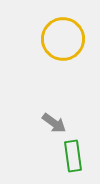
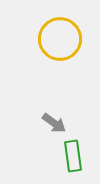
yellow circle: moved 3 px left
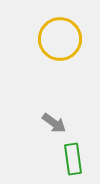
green rectangle: moved 3 px down
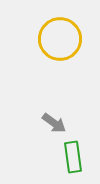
green rectangle: moved 2 px up
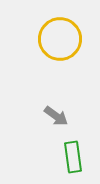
gray arrow: moved 2 px right, 7 px up
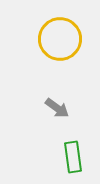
gray arrow: moved 1 px right, 8 px up
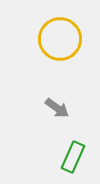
green rectangle: rotated 32 degrees clockwise
